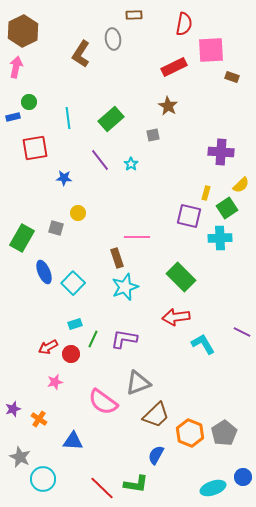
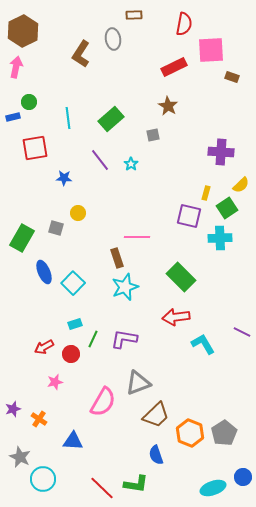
red arrow at (48, 347): moved 4 px left
pink semicircle at (103, 402): rotated 96 degrees counterclockwise
blue semicircle at (156, 455): rotated 48 degrees counterclockwise
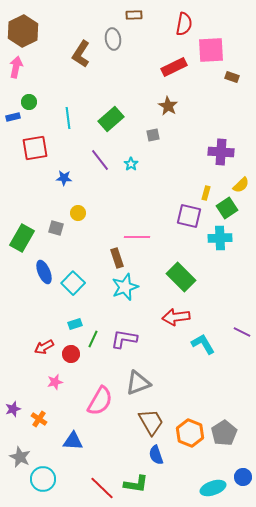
pink semicircle at (103, 402): moved 3 px left, 1 px up
brown trapezoid at (156, 415): moved 5 px left, 7 px down; rotated 76 degrees counterclockwise
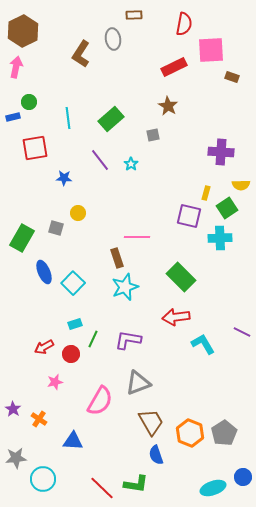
yellow semicircle at (241, 185): rotated 42 degrees clockwise
purple L-shape at (124, 339): moved 4 px right, 1 px down
purple star at (13, 409): rotated 21 degrees counterclockwise
gray star at (20, 457): moved 4 px left, 1 px down; rotated 30 degrees counterclockwise
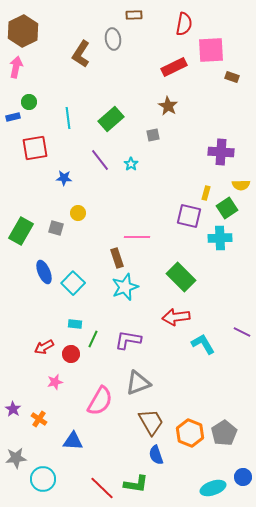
green rectangle at (22, 238): moved 1 px left, 7 px up
cyan rectangle at (75, 324): rotated 24 degrees clockwise
